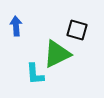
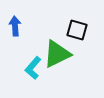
blue arrow: moved 1 px left
cyan L-shape: moved 2 px left, 6 px up; rotated 45 degrees clockwise
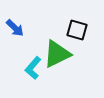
blue arrow: moved 2 px down; rotated 138 degrees clockwise
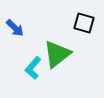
black square: moved 7 px right, 7 px up
green triangle: rotated 12 degrees counterclockwise
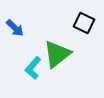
black square: rotated 10 degrees clockwise
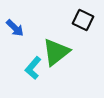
black square: moved 1 px left, 3 px up
green triangle: moved 1 px left, 2 px up
